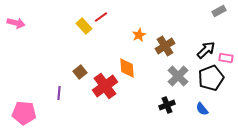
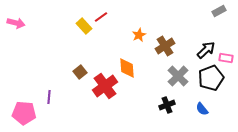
purple line: moved 10 px left, 4 px down
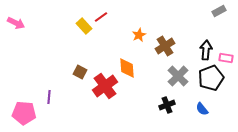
pink arrow: rotated 12 degrees clockwise
black arrow: rotated 42 degrees counterclockwise
brown square: rotated 24 degrees counterclockwise
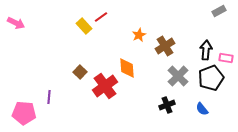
brown square: rotated 16 degrees clockwise
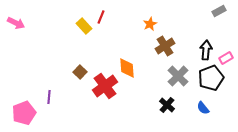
red line: rotated 32 degrees counterclockwise
orange star: moved 11 px right, 11 px up
pink rectangle: rotated 40 degrees counterclockwise
black cross: rotated 28 degrees counterclockwise
blue semicircle: moved 1 px right, 1 px up
pink pentagon: rotated 25 degrees counterclockwise
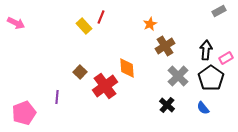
black pentagon: rotated 15 degrees counterclockwise
purple line: moved 8 px right
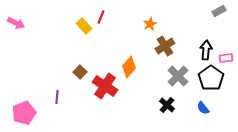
pink rectangle: rotated 24 degrees clockwise
orange diamond: moved 2 px right, 1 px up; rotated 45 degrees clockwise
red cross: rotated 20 degrees counterclockwise
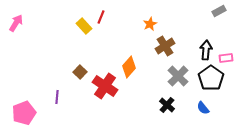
pink arrow: rotated 84 degrees counterclockwise
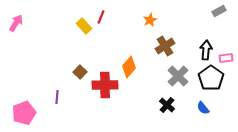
orange star: moved 4 px up
red cross: moved 1 px up; rotated 35 degrees counterclockwise
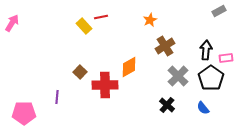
red line: rotated 56 degrees clockwise
pink arrow: moved 4 px left
orange diamond: rotated 20 degrees clockwise
pink pentagon: rotated 20 degrees clockwise
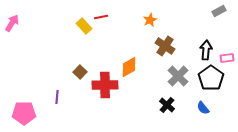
brown cross: rotated 24 degrees counterclockwise
pink rectangle: moved 1 px right
